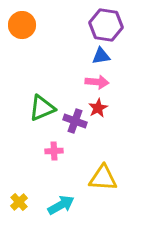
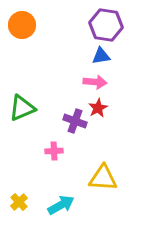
pink arrow: moved 2 px left
green triangle: moved 20 px left
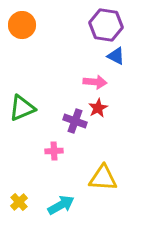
blue triangle: moved 15 px right; rotated 36 degrees clockwise
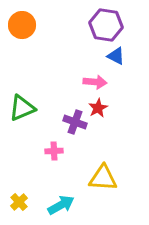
purple cross: moved 1 px down
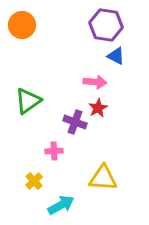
green triangle: moved 6 px right, 7 px up; rotated 12 degrees counterclockwise
yellow cross: moved 15 px right, 21 px up
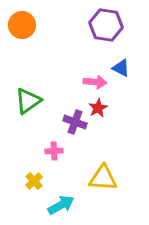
blue triangle: moved 5 px right, 12 px down
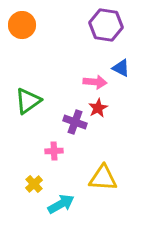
yellow cross: moved 3 px down
cyan arrow: moved 1 px up
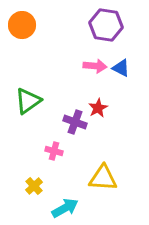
pink arrow: moved 16 px up
pink cross: rotated 18 degrees clockwise
yellow cross: moved 2 px down
cyan arrow: moved 4 px right, 4 px down
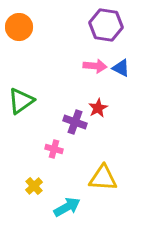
orange circle: moved 3 px left, 2 px down
green triangle: moved 7 px left
pink cross: moved 2 px up
cyan arrow: moved 2 px right, 1 px up
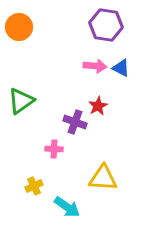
red star: moved 2 px up
pink cross: rotated 12 degrees counterclockwise
yellow cross: rotated 18 degrees clockwise
cyan arrow: rotated 64 degrees clockwise
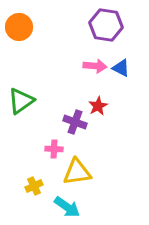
yellow triangle: moved 26 px left, 6 px up; rotated 12 degrees counterclockwise
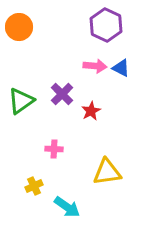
purple hexagon: rotated 16 degrees clockwise
red star: moved 7 px left, 5 px down
purple cross: moved 13 px left, 28 px up; rotated 25 degrees clockwise
yellow triangle: moved 30 px right
